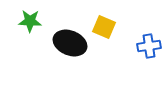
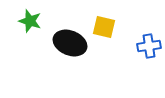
green star: rotated 15 degrees clockwise
yellow square: rotated 10 degrees counterclockwise
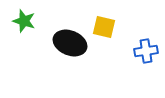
green star: moved 6 px left
blue cross: moved 3 px left, 5 px down
